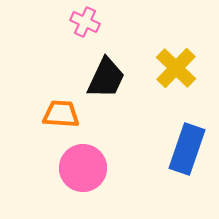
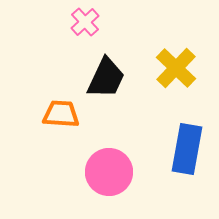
pink cross: rotated 24 degrees clockwise
blue rectangle: rotated 9 degrees counterclockwise
pink circle: moved 26 px right, 4 px down
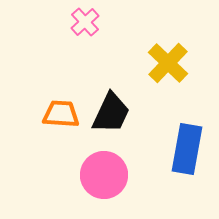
yellow cross: moved 8 px left, 5 px up
black trapezoid: moved 5 px right, 35 px down
pink circle: moved 5 px left, 3 px down
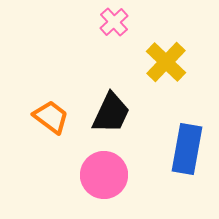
pink cross: moved 29 px right
yellow cross: moved 2 px left, 1 px up
orange trapezoid: moved 10 px left, 3 px down; rotated 33 degrees clockwise
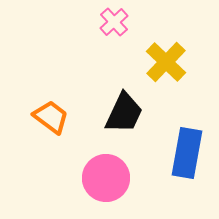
black trapezoid: moved 13 px right
blue rectangle: moved 4 px down
pink circle: moved 2 px right, 3 px down
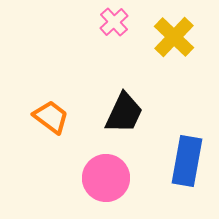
yellow cross: moved 8 px right, 25 px up
blue rectangle: moved 8 px down
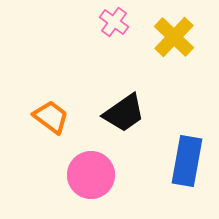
pink cross: rotated 12 degrees counterclockwise
black trapezoid: rotated 30 degrees clockwise
pink circle: moved 15 px left, 3 px up
